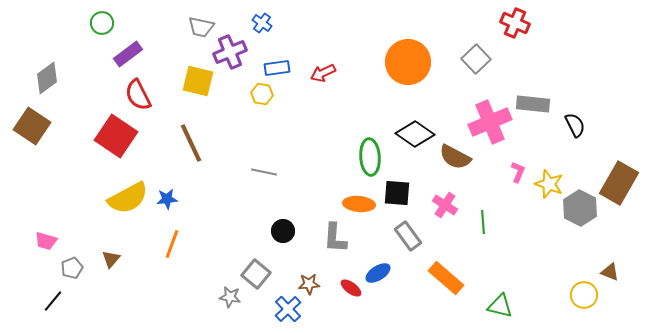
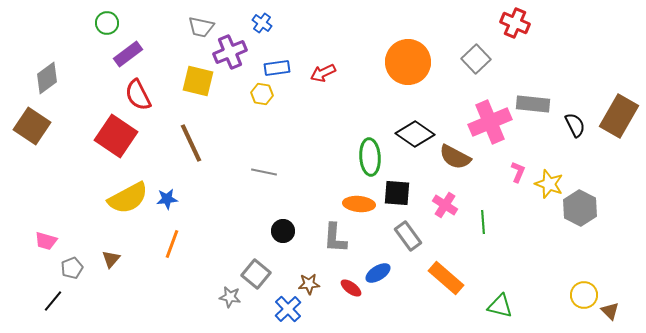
green circle at (102, 23): moved 5 px right
brown rectangle at (619, 183): moved 67 px up
brown triangle at (610, 272): moved 39 px down; rotated 24 degrees clockwise
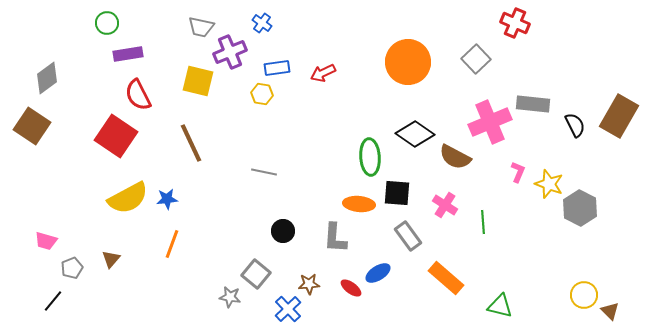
purple rectangle at (128, 54): rotated 28 degrees clockwise
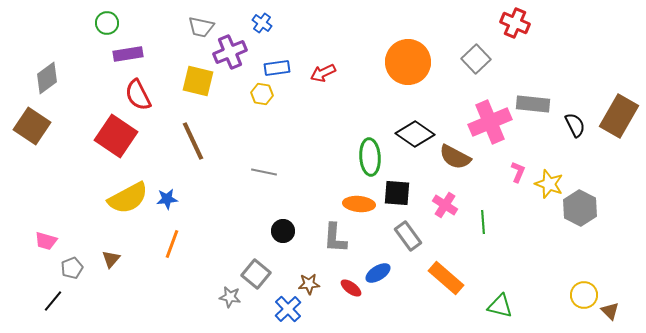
brown line at (191, 143): moved 2 px right, 2 px up
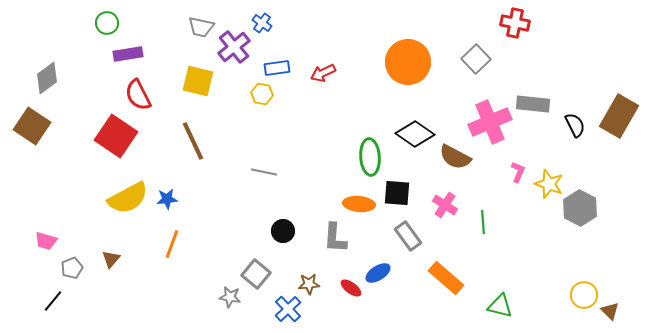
red cross at (515, 23): rotated 12 degrees counterclockwise
purple cross at (230, 52): moved 4 px right, 5 px up; rotated 16 degrees counterclockwise
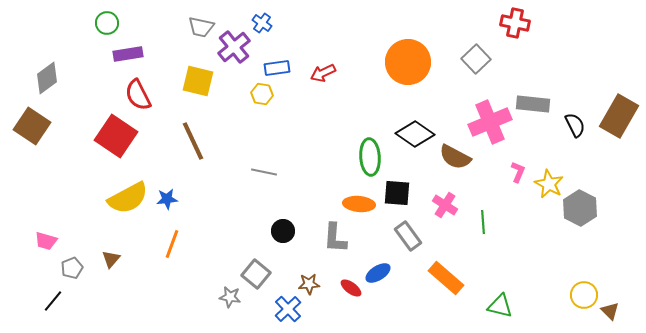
yellow star at (549, 184): rotated 8 degrees clockwise
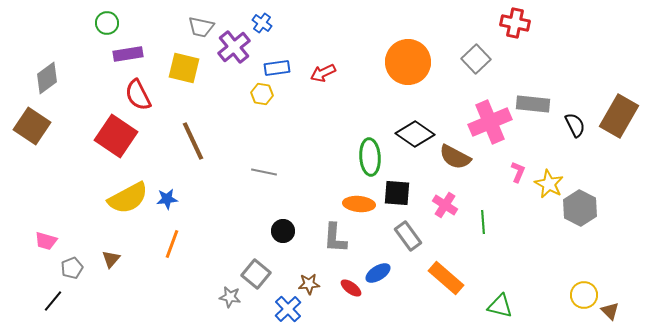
yellow square at (198, 81): moved 14 px left, 13 px up
